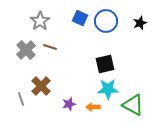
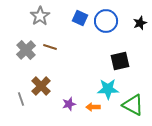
gray star: moved 5 px up
black square: moved 15 px right, 3 px up
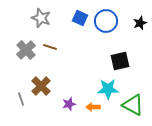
gray star: moved 1 px right, 2 px down; rotated 18 degrees counterclockwise
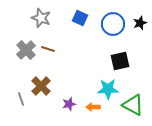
blue circle: moved 7 px right, 3 px down
brown line: moved 2 px left, 2 px down
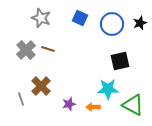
blue circle: moved 1 px left
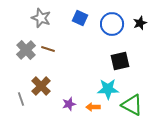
green triangle: moved 1 px left
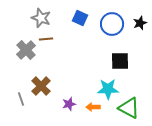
brown line: moved 2 px left, 10 px up; rotated 24 degrees counterclockwise
black square: rotated 12 degrees clockwise
green triangle: moved 3 px left, 3 px down
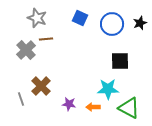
gray star: moved 4 px left
purple star: rotated 24 degrees clockwise
